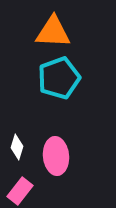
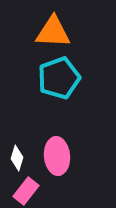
white diamond: moved 11 px down
pink ellipse: moved 1 px right
pink rectangle: moved 6 px right
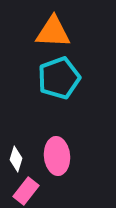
white diamond: moved 1 px left, 1 px down
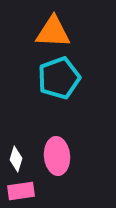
pink rectangle: moved 5 px left; rotated 44 degrees clockwise
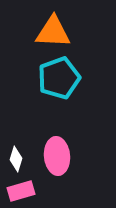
pink rectangle: rotated 8 degrees counterclockwise
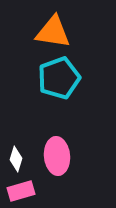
orange triangle: rotated 6 degrees clockwise
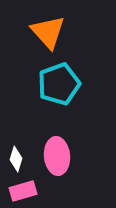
orange triangle: moved 5 px left; rotated 39 degrees clockwise
cyan pentagon: moved 6 px down
pink rectangle: moved 2 px right
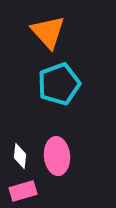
white diamond: moved 4 px right, 3 px up; rotated 10 degrees counterclockwise
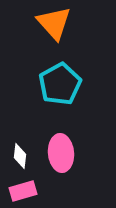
orange triangle: moved 6 px right, 9 px up
cyan pentagon: moved 1 px right; rotated 9 degrees counterclockwise
pink ellipse: moved 4 px right, 3 px up
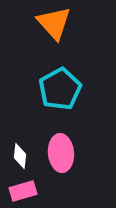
cyan pentagon: moved 5 px down
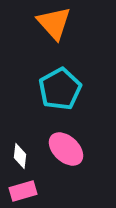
pink ellipse: moved 5 px right, 4 px up; rotated 42 degrees counterclockwise
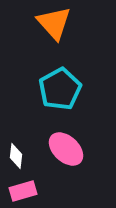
white diamond: moved 4 px left
